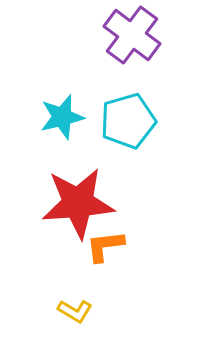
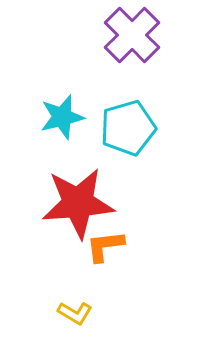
purple cross: rotated 8 degrees clockwise
cyan pentagon: moved 7 px down
yellow L-shape: moved 2 px down
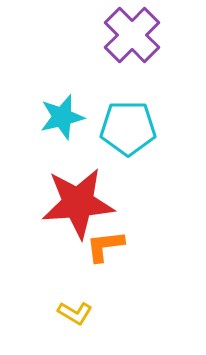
cyan pentagon: rotated 16 degrees clockwise
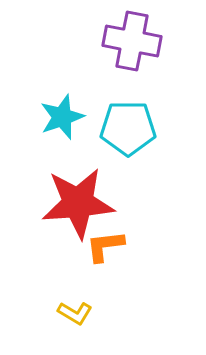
purple cross: moved 6 px down; rotated 34 degrees counterclockwise
cyan star: rotated 6 degrees counterclockwise
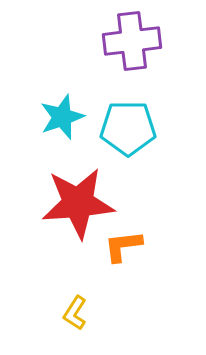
purple cross: rotated 18 degrees counterclockwise
orange L-shape: moved 18 px right
yellow L-shape: rotated 92 degrees clockwise
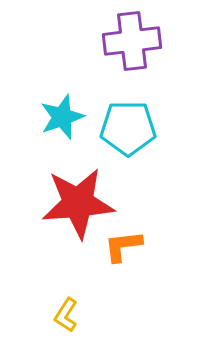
yellow L-shape: moved 9 px left, 2 px down
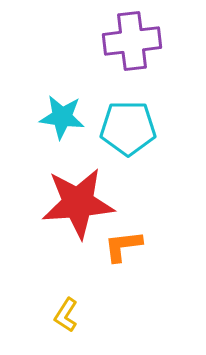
cyan star: rotated 27 degrees clockwise
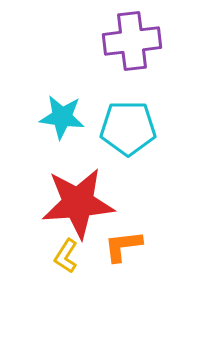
yellow L-shape: moved 59 px up
